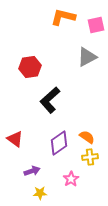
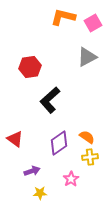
pink square: moved 3 px left, 2 px up; rotated 18 degrees counterclockwise
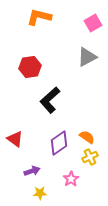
orange L-shape: moved 24 px left
yellow cross: rotated 21 degrees counterclockwise
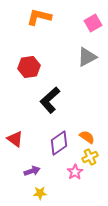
red hexagon: moved 1 px left
pink star: moved 4 px right, 7 px up
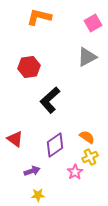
purple diamond: moved 4 px left, 2 px down
yellow star: moved 2 px left, 2 px down
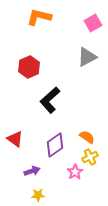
red hexagon: rotated 15 degrees counterclockwise
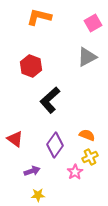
red hexagon: moved 2 px right, 1 px up; rotated 15 degrees counterclockwise
orange semicircle: moved 2 px up; rotated 14 degrees counterclockwise
purple diamond: rotated 20 degrees counterclockwise
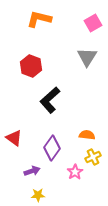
orange L-shape: moved 2 px down
gray triangle: rotated 30 degrees counterclockwise
orange semicircle: rotated 14 degrees counterclockwise
red triangle: moved 1 px left, 1 px up
purple diamond: moved 3 px left, 3 px down
yellow cross: moved 3 px right
